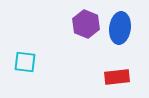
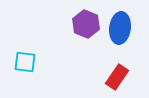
red rectangle: rotated 50 degrees counterclockwise
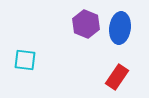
cyan square: moved 2 px up
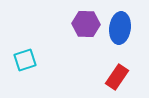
purple hexagon: rotated 20 degrees counterclockwise
cyan square: rotated 25 degrees counterclockwise
